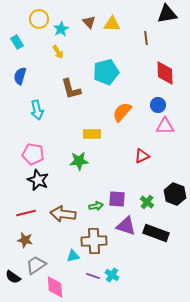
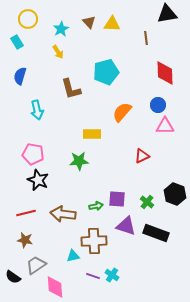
yellow circle: moved 11 px left
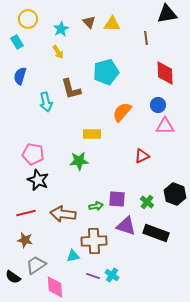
cyan arrow: moved 9 px right, 8 px up
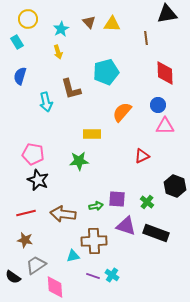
yellow arrow: rotated 16 degrees clockwise
black hexagon: moved 8 px up
